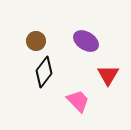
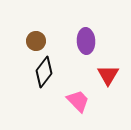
purple ellipse: rotated 55 degrees clockwise
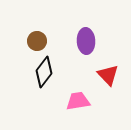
brown circle: moved 1 px right
red triangle: rotated 15 degrees counterclockwise
pink trapezoid: rotated 55 degrees counterclockwise
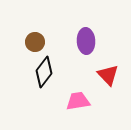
brown circle: moved 2 px left, 1 px down
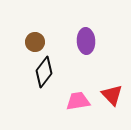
red triangle: moved 4 px right, 20 px down
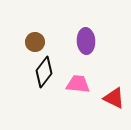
red triangle: moved 2 px right, 3 px down; rotated 20 degrees counterclockwise
pink trapezoid: moved 17 px up; rotated 15 degrees clockwise
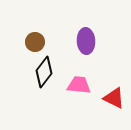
pink trapezoid: moved 1 px right, 1 px down
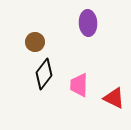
purple ellipse: moved 2 px right, 18 px up
black diamond: moved 2 px down
pink trapezoid: rotated 95 degrees counterclockwise
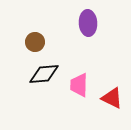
black diamond: rotated 48 degrees clockwise
red triangle: moved 2 px left
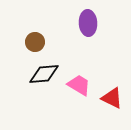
pink trapezoid: rotated 120 degrees clockwise
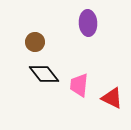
black diamond: rotated 56 degrees clockwise
pink trapezoid: rotated 115 degrees counterclockwise
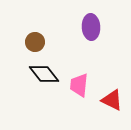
purple ellipse: moved 3 px right, 4 px down
red triangle: moved 2 px down
